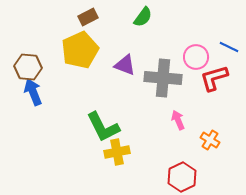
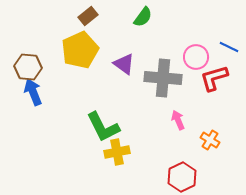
brown rectangle: moved 1 px up; rotated 12 degrees counterclockwise
purple triangle: moved 1 px left, 1 px up; rotated 15 degrees clockwise
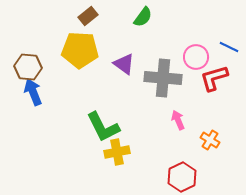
yellow pentagon: rotated 27 degrees clockwise
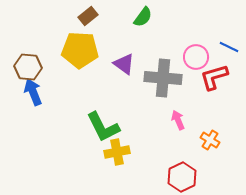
red L-shape: moved 1 px up
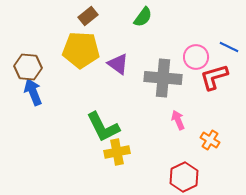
yellow pentagon: moved 1 px right
purple triangle: moved 6 px left
red hexagon: moved 2 px right
